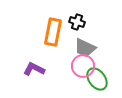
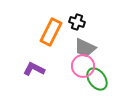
orange rectangle: moved 2 px left; rotated 16 degrees clockwise
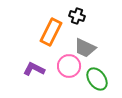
black cross: moved 6 px up
pink circle: moved 14 px left
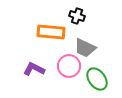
orange rectangle: rotated 68 degrees clockwise
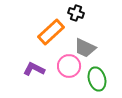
black cross: moved 1 px left, 3 px up
orange rectangle: rotated 48 degrees counterclockwise
green ellipse: rotated 20 degrees clockwise
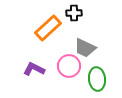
black cross: moved 2 px left; rotated 21 degrees counterclockwise
orange rectangle: moved 3 px left, 4 px up
green ellipse: rotated 10 degrees clockwise
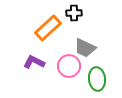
purple L-shape: moved 7 px up
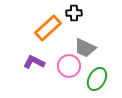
green ellipse: rotated 35 degrees clockwise
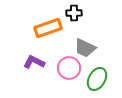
orange rectangle: rotated 24 degrees clockwise
pink circle: moved 2 px down
